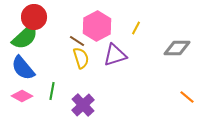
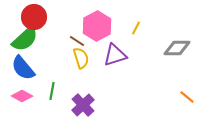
green semicircle: moved 2 px down
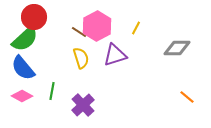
brown line: moved 2 px right, 9 px up
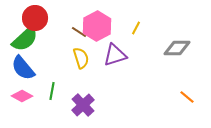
red circle: moved 1 px right, 1 px down
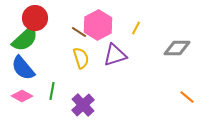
pink hexagon: moved 1 px right, 1 px up
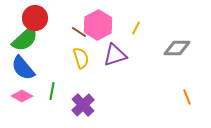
orange line: rotated 28 degrees clockwise
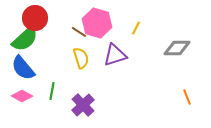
pink hexagon: moved 1 px left, 2 px up; rotated 16 degrees counterclockwise
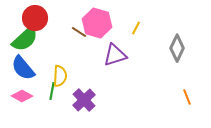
gray diamond: rotated 64 degrees counterclockwise
yellow semicircle: moved 21 px left, 18 px down; rotated 20 degrees clockwise
purple cross: moved 1 px right, 5 px up
